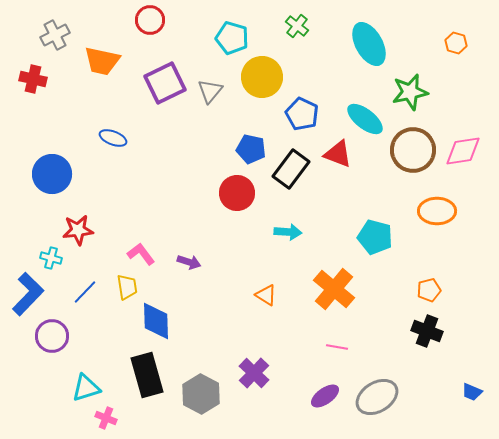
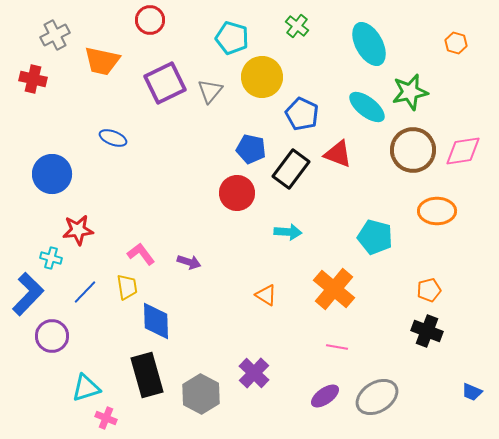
cyan ellipse at (365, 119): moved 2 px right, 12 px up
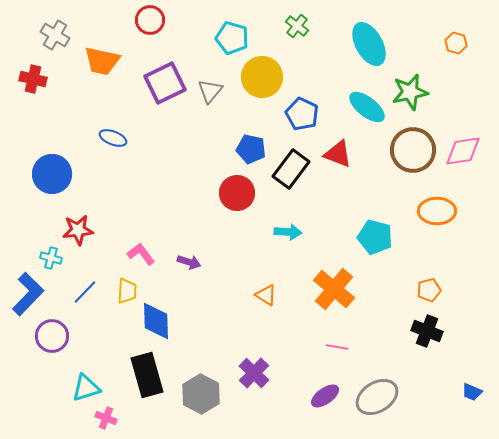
gray cross at (55, 35): rotated 32 degrees counterclockwise
yellow trapezoid at (127, 287): moved 4 px down; rotated 12 degrees clockwise
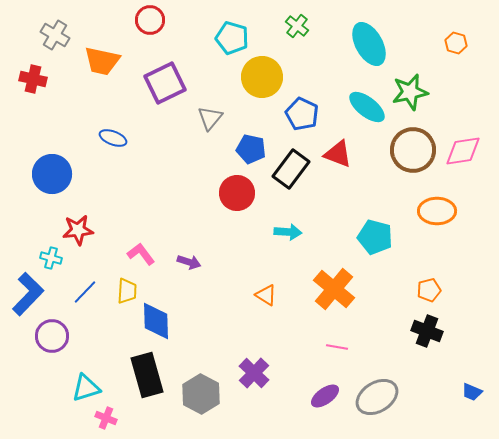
gray triangle at (210, 91): moved 27 px down
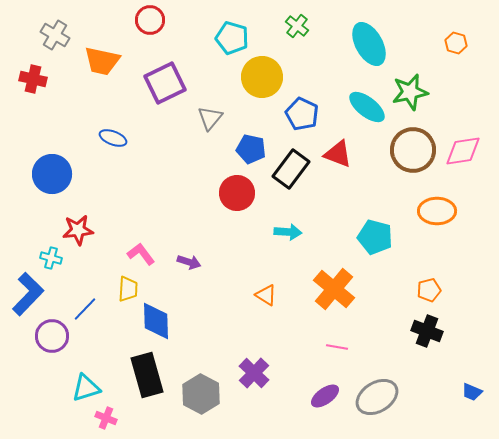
yellow trapezoid at (127, 291): moved 1 px right, 2 px up
blue line at (85, 292): moved 17 px down
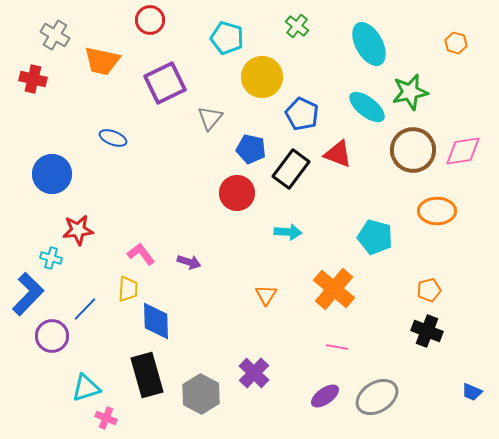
cyan pentagon at (232, 38): moved 5 px left
orange triangle at (266, 295): rotated 30 degrees clockwise
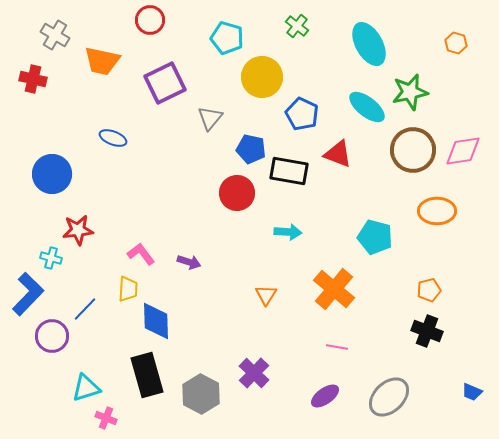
black rectangle at (291, 169): moved 2 px left, 2 px down; rotated 63 degrees clockwise
gray ellipse at (377, 397): moved 12 px right; rotated 12 degrees counterclockwise
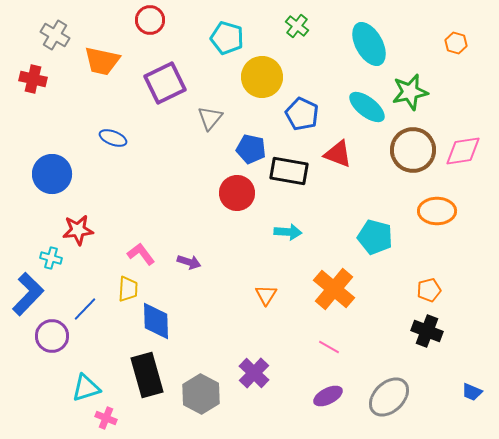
pink line at (337, 347): moved 8 px left; rotated 20 degrees clockwise
purple ellipse at (325, 396): moved 3 px right; rotated 8 degrees clockwise
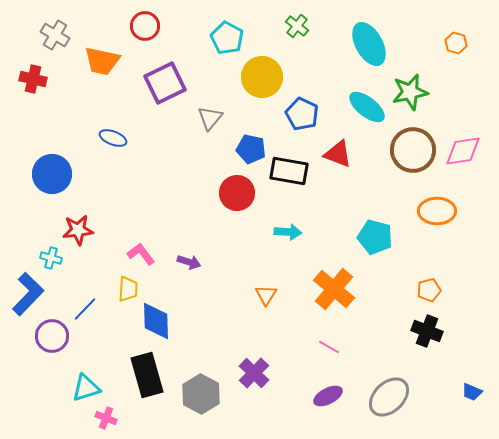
red circle at (150, 20): moved 5 px left, 6 px down
cyan pentagon at (227, 38): rotated 12 degrees clockwise
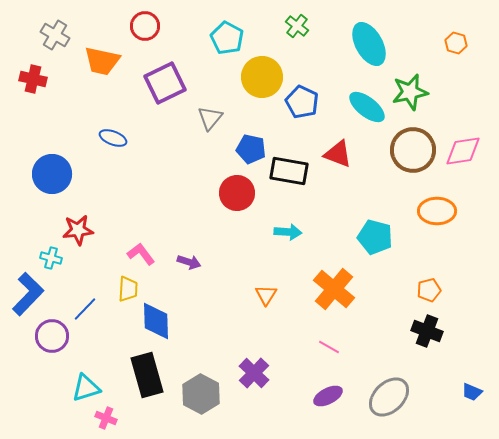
blue pentagon at (302, 114): moved 12 px up
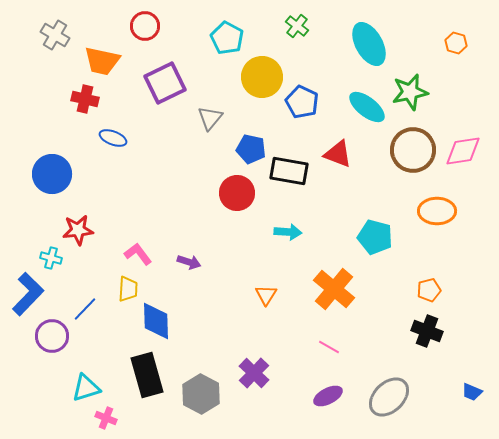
red cross at (33, 79): moved 52 px right, 20 px down
pink L-shape at (141, 254): moved 3 px left
